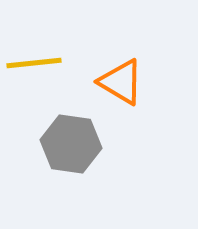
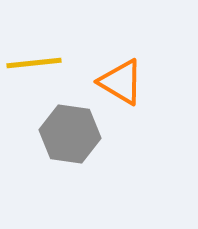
gray hexagon: moved 1 px left, 10 px up
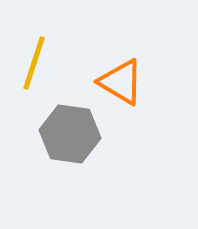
yellow line: rotated 66 degrees counterclockwise
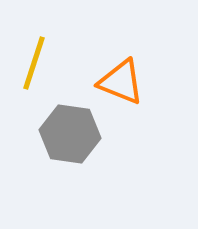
orange triangle: rotated 9 degrees counterclockwise
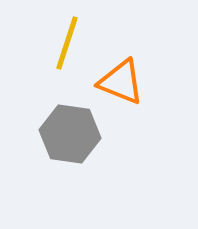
yellow line: moved 33 px right, 20 px up
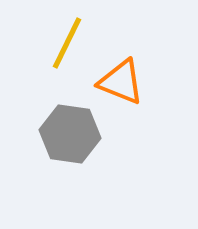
yellow line: rotated 8 degrees clockwise
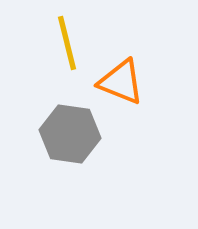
yellow line: rotated 40 degrees counterclockwise
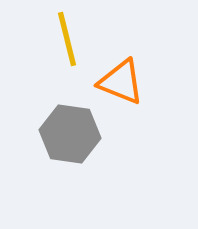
yellow line: moved 4 px up
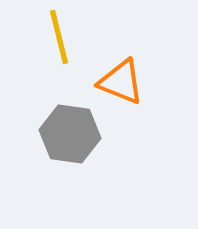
yellow line: moved 8 px left, 2 px up
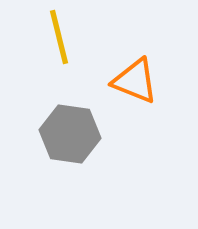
orange triangle: moved 14 px right, 1 px up
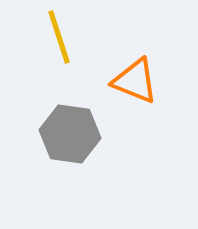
yellow line: rotated 4 degrees counterclockwise
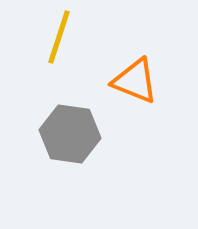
yellow line: rotated 36 degrees clockwise
